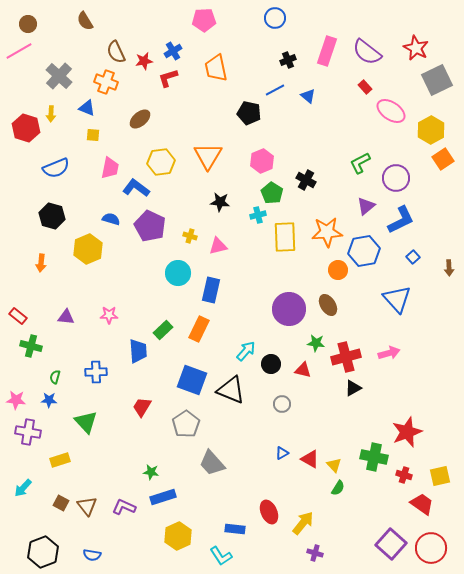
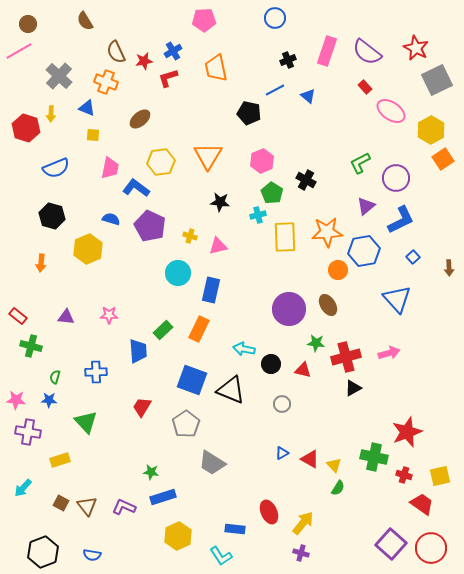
cyan arrow at (246, 351): moved 2 px left, 2 px up; rotated 120 degrees counterclockwise
gray trapezoid at (212, 463): rotated 16 degrees counterclockwise
purple cross at (315, 553): moved 14 px left
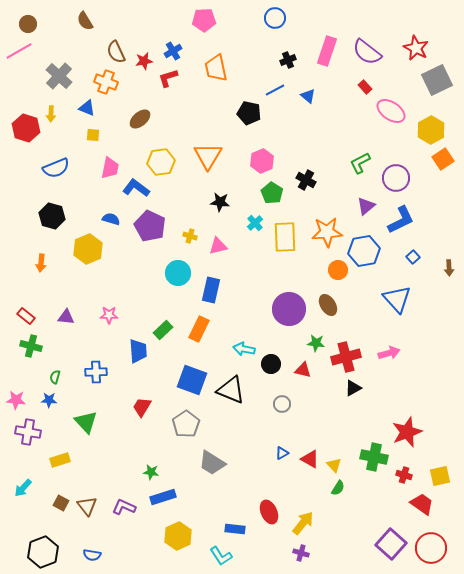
cyan cross at (258, 215): moved 3 px left, 8 px down; rotated 28 degrees counterclockwise
red rectangle at (18, 316): moved 8 px right
